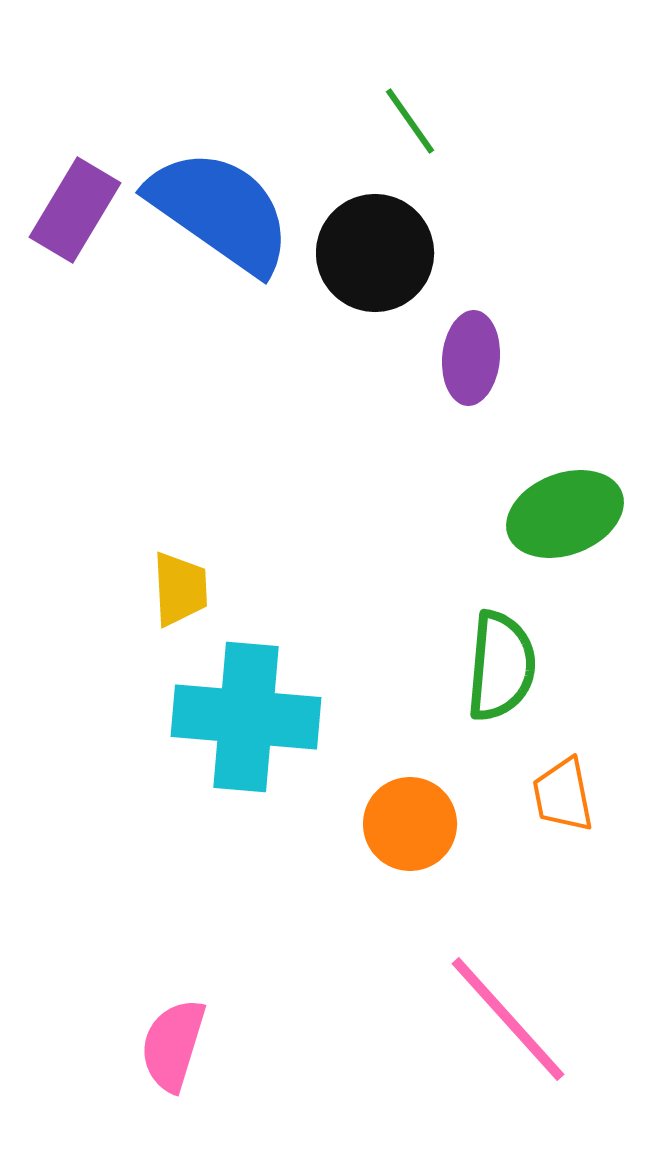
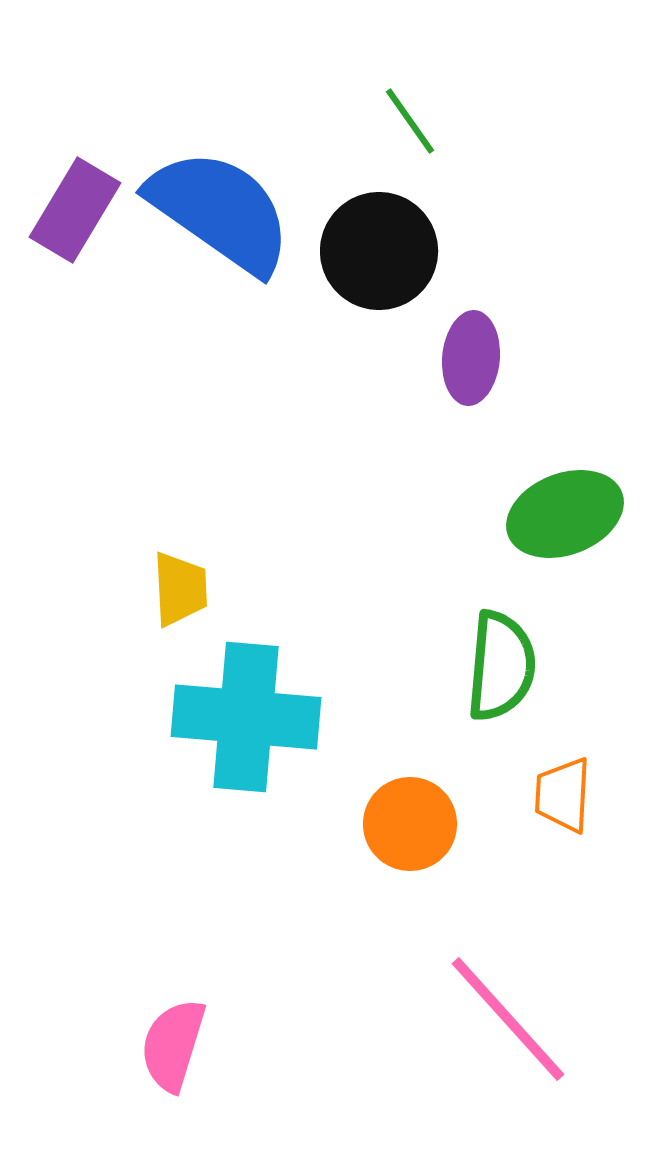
black circle: moved 4 px right, 2 px up
orange trapezoid: rotated 14 degrees clockwise
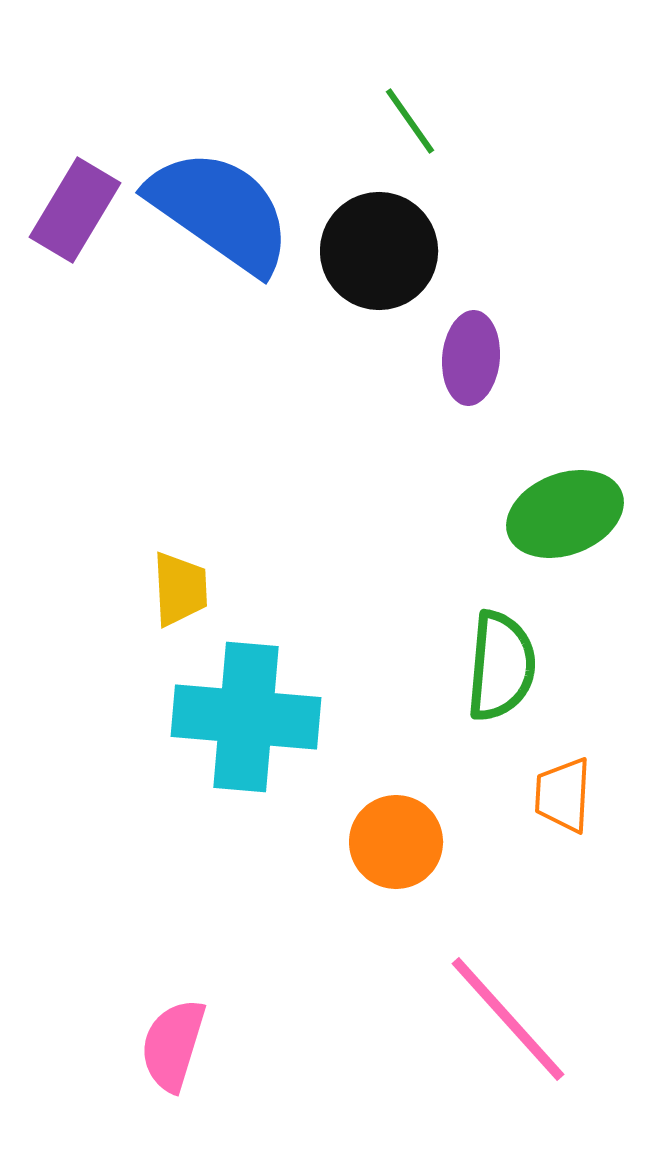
orange circle: moved 14 px left, 18 px down
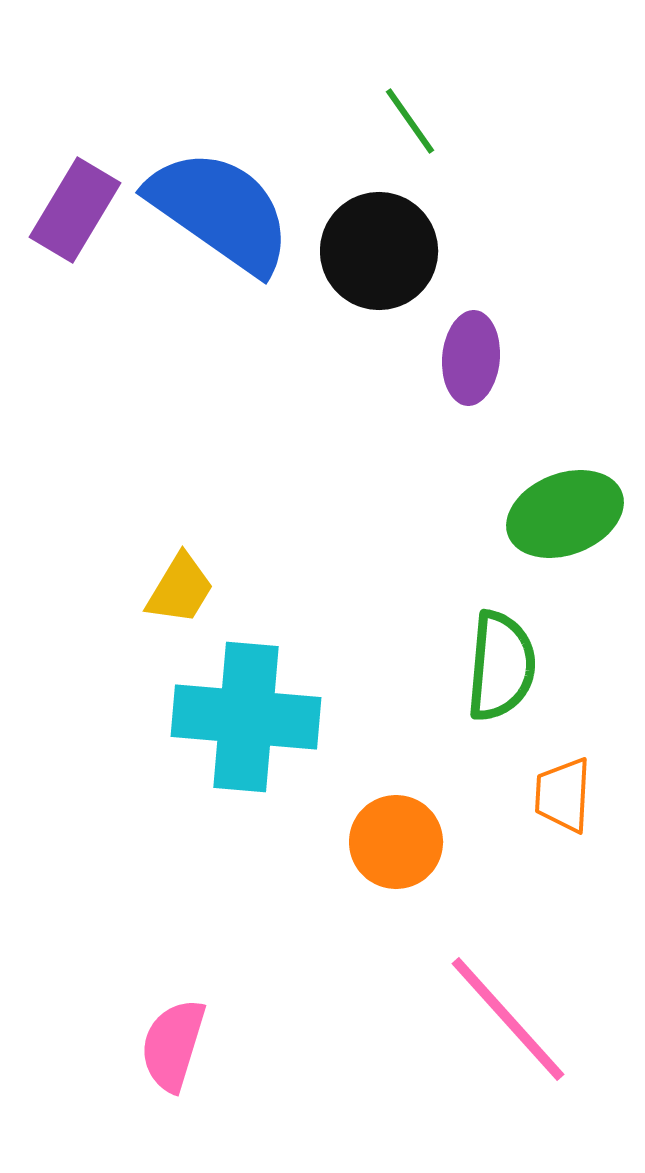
yellow trapezoid: rotated 34 degrees clockwise
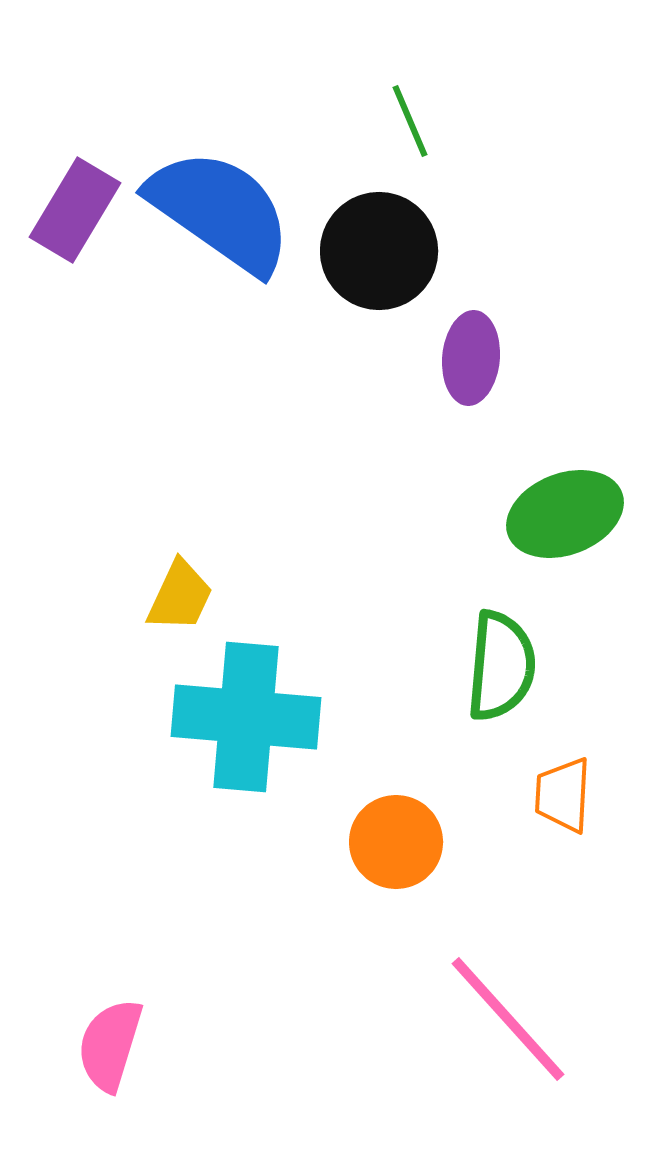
green line: rotated 12 degrees clockwise
yellow trapezoid: moved 7 px down; rotated 6 degrees counterclockwise
pink semicircle: moved 63 px left
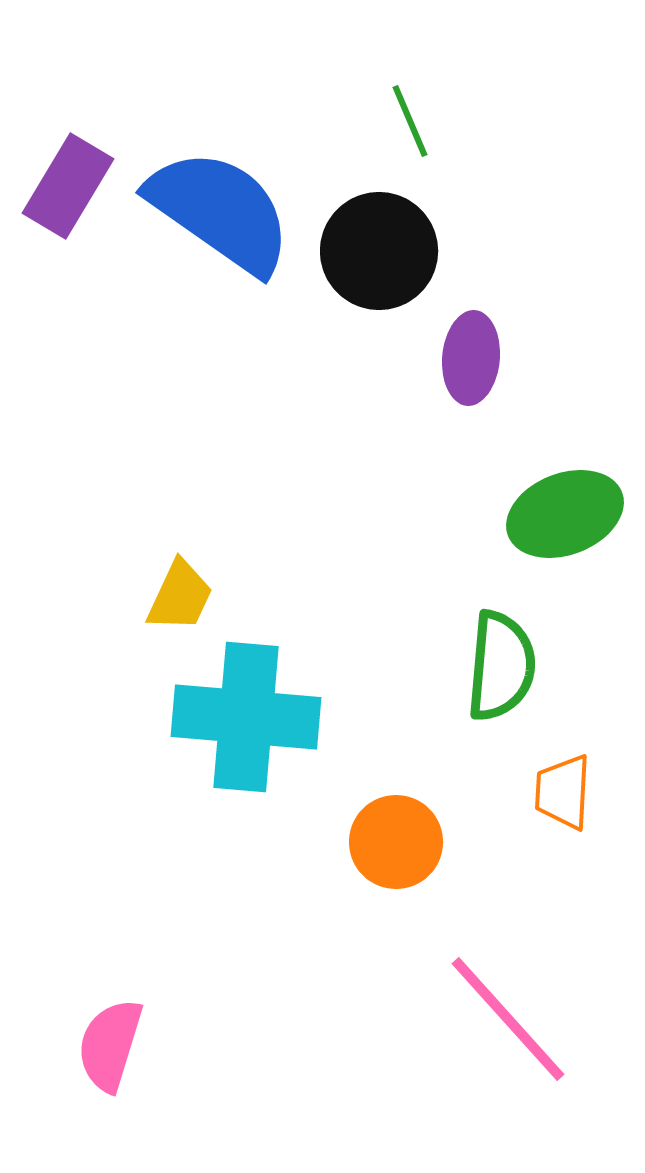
purple rectangle: moved 7 px left, 24 px up
orange trapezoid: moved 3 px up
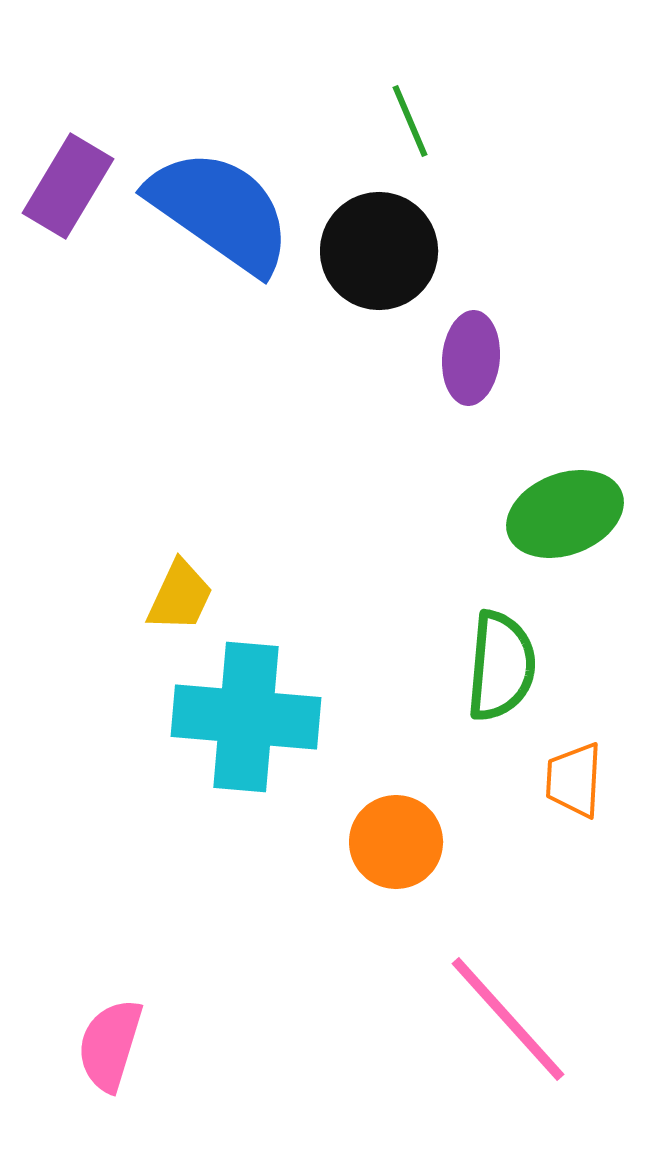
orange trapezoid: moved 11 px right, 12 px up
